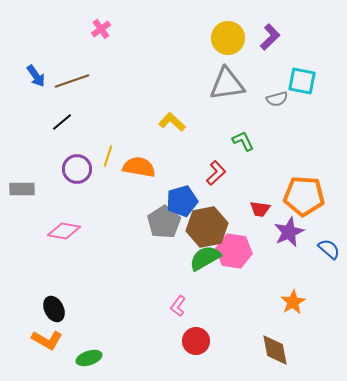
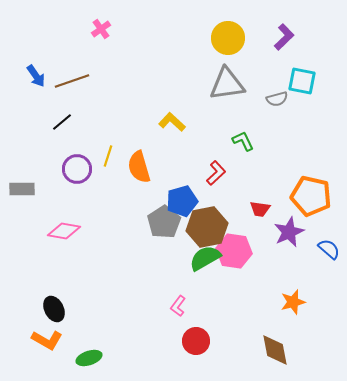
purple L-shape: moved 14 px right
orange semicircle: rotated 116 degrees counterclockwise
orange pentagon: moved 7 px right; rotated 9 degrees clockwise
orange star: rotated 15 degrees clockwise
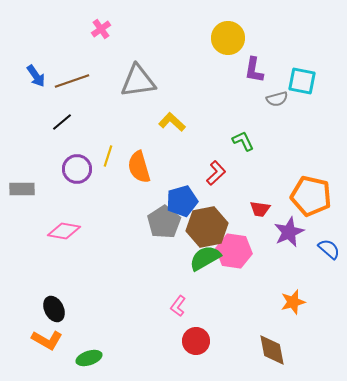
purple L-shape: moved 30 px left, 33 px down; rotated 144 degrees clockwise
gray triangle: moved 89 px left, 3 px up
brown diamond: moved 3 px left
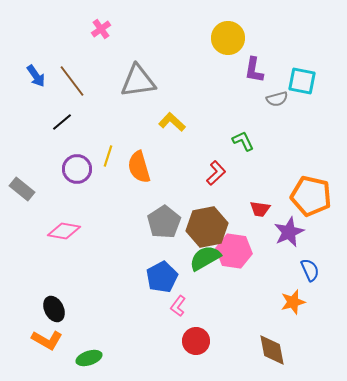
brown line: rotated 72 degrees clockwise
gray rectangle: rotated 40 degrees clockwise
blue pentagon: moved 20 px left, 76 px down; rotated 12 degrees counterclockwise
blue semicircle: moved 19 px left, 21 px down; rotated 25 degrees clockwise
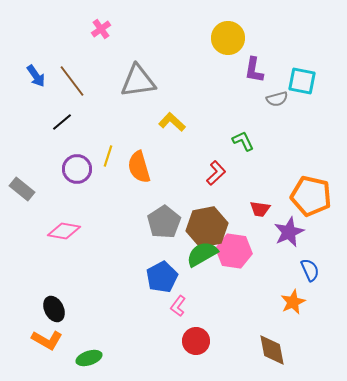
green semicircle: moved 3 px left, 4 px up
orange star: rotated 10 degrees counterclockwise
